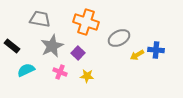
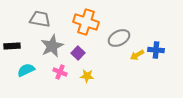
black rectangle: rotated 42 degrees counterclockwise
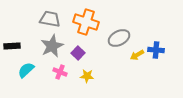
gray trapezoid: moved 10 px right
cyan semicircle: rotated 18 degrees counterclockwise
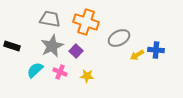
black rectangle: rotated 21 degrees clockwise
purple square: moved 2 px left, 2 px up
cyan semicircle: moved 9 px right
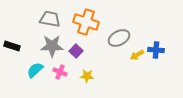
gray star: rotated 25 degrees clockwise
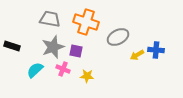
gray ellipse: moved 1 px left, 1 px up
gray star: moved 1 px right, 1 px down; rotated 20 degrees counterclockwise
purple square: rotated 32 degrees counterclockwise
pink cross: moved 3 px right, 3 px up
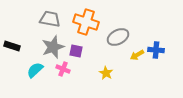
yellow star: moved 19 px right, 3 px up; rotated 24 degrees clockwise
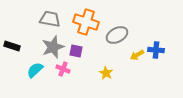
gray ellipse: moved 1 px left, 2 px up
